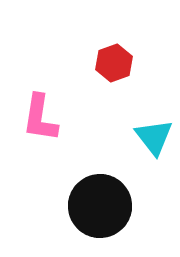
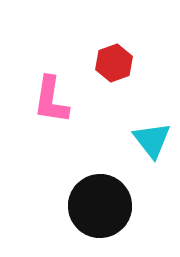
pink L-shape: moved 11 px right, 18 px up
cyan triangle: moved 2 px left, 3 px down
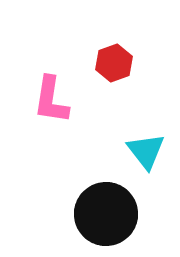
cyan triangle: moved 6 px left, 11 px down
black circle: moved 6 px right, 8 px down
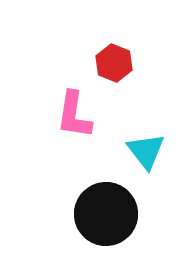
red hexagon: rotated 18 degrees counterclockwise
pink L-shape: moved 23 px right, 15 px down
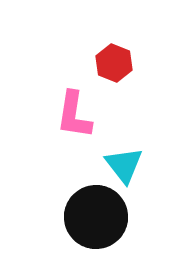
cyan triangle: moved 22 px left, 14 px down
black circle: moved 10 px left, 3 px down
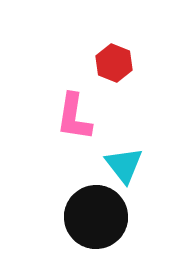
pink L-shape: moved 2 px down
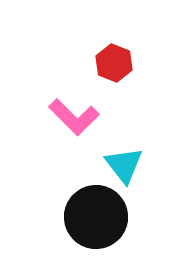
pink L-shape: rotated 54 degrees counterclockwise
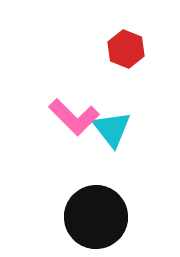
red hexagon: moved 12 px right, 14 px up
cyan triangle: moved 12 px left, 36 px up
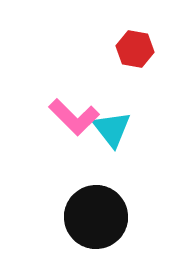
red hexagon: moved 9 px right; rotated 12 degrees counterclockwise
